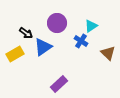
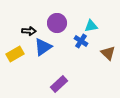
cyan triangle: rotated 24 degrees clockwise
black arrow: moved 3 px right, 2 px up; rotated 32 degrees counterclockwise
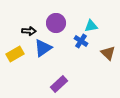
purple circle: moved 1 px left
blue triangle: moved 1 px down
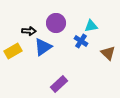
blue triangle: moved 1 px up
yellow rectangle: moved 2 px left, 3 px up
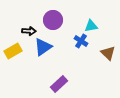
purple circle: moved 3 px left, 3 px up
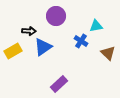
purple circle: moved 3 px right, 4 px up
cyan triangle: moved 5 px right
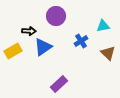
cyan triangle: moved 7 px right
blue cross: rotated 24 degrees clockwise
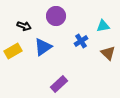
black arrow: moved 5 px left, 5 px up; rotated 16 degrees clockwise
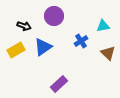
purple circle: moved 2 px left
yellow rectangle: moved 3 px right, 1 px up
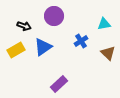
cyan triangle: moved 1 px right, 2 px up
